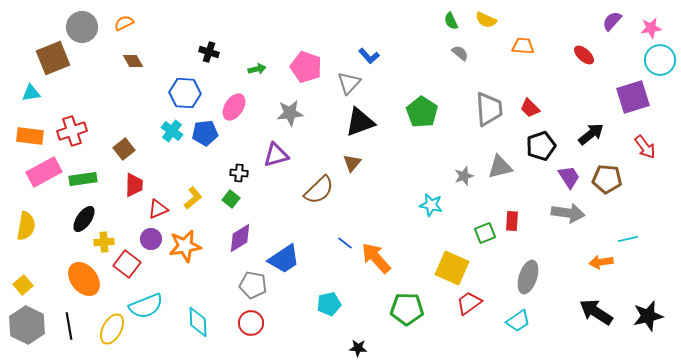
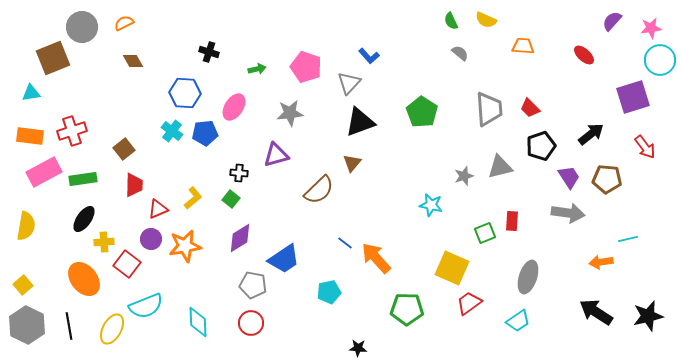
cyan pentagon at (329, 304): moved 12 px up
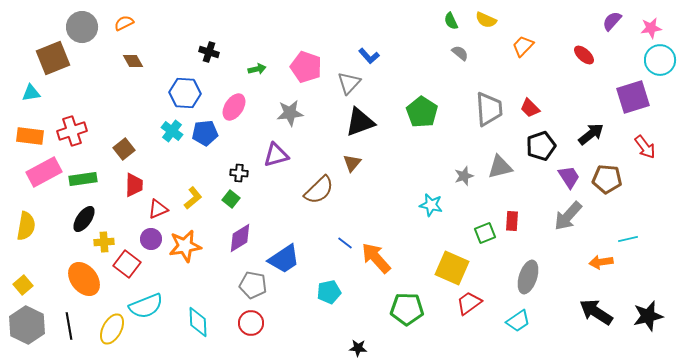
orange trapezoid at (523, 46): rotated 50 degrees counterclockwise
gray arrow at (568, 213): moved 3 px down; rotated 124 degrees clockwise
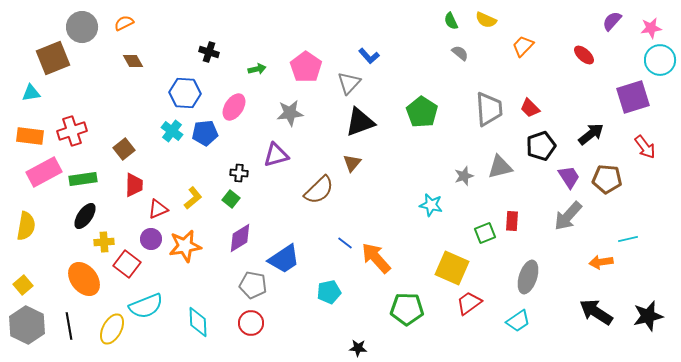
pink pentagon at (306, 67): rotated 16 degrees clockwise
black ellipse at (84, 219): moved 1 px right, 3 px up
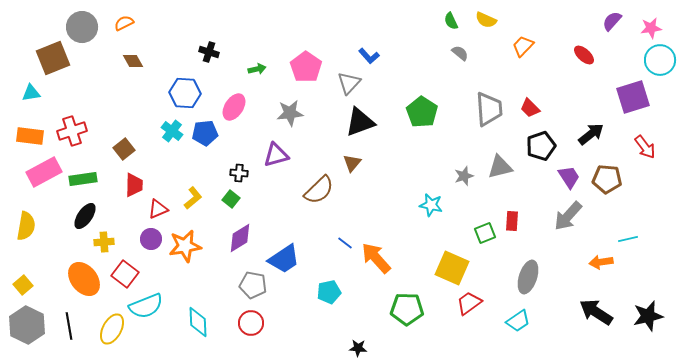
red square at (127, 264): moved 2 px left, 10 px down
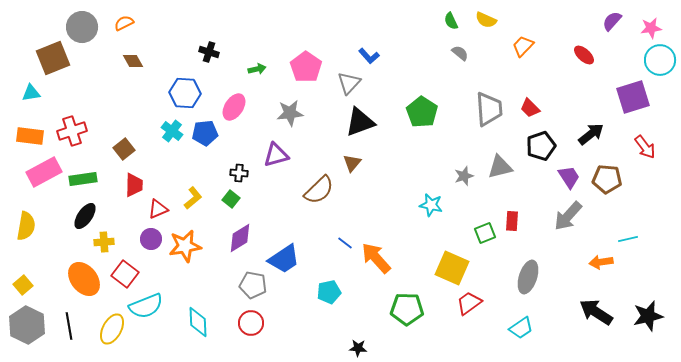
cyan trapezoid at (518, 321): moved 3 px right, 7 px down
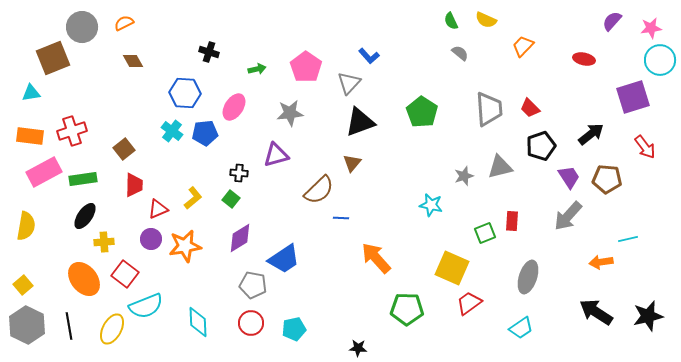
red ellipse at (584, 55): moved 4 px down; rotated 30 degrees counterclockwise
blue line at (345, 243): moved 4 px left, 25 px up; rotated 35 degrees counterclockwise
cyan pentagon at (329, 292): moved 35 px left, 37 px down
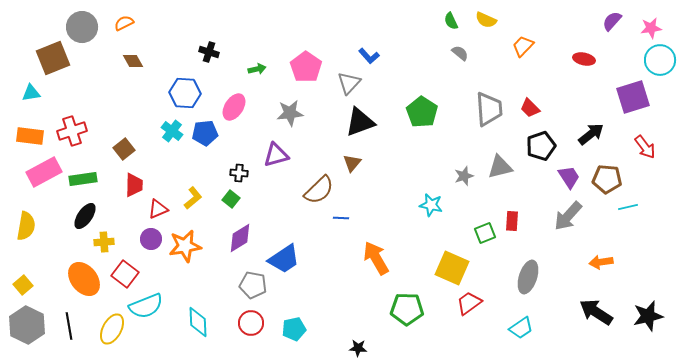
cyan line at (628, 239): moved 32 px up
orange arrow at (376, 258): rotated 12 degrees clockwise
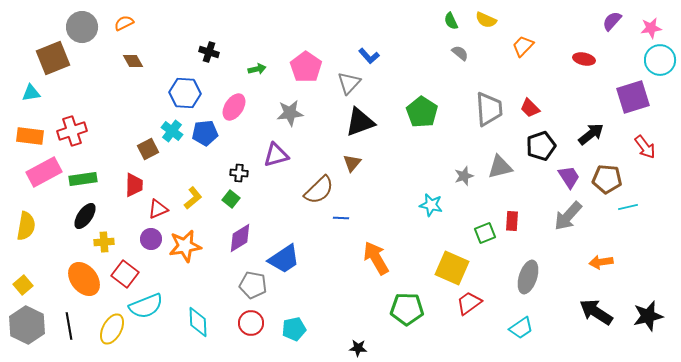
brown square at (124, 149): moved 24 px right; rotated 10 degrees clockwise
